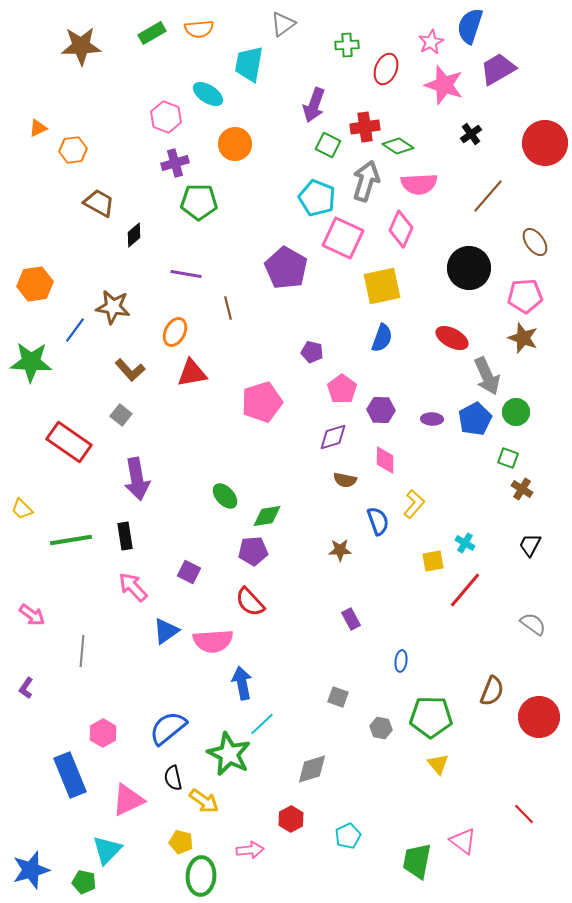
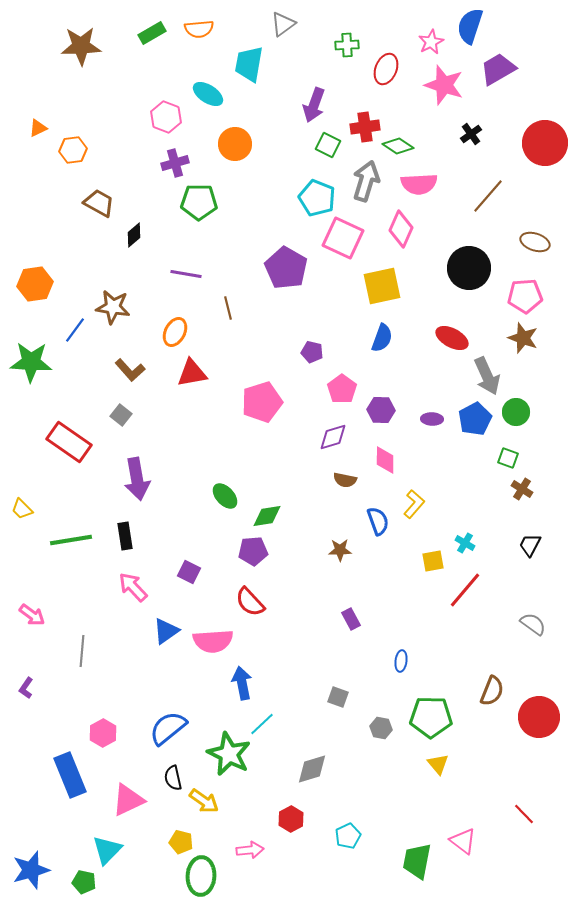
brown ellipse at (535, 242): rotated 36 degrees counterclockwise
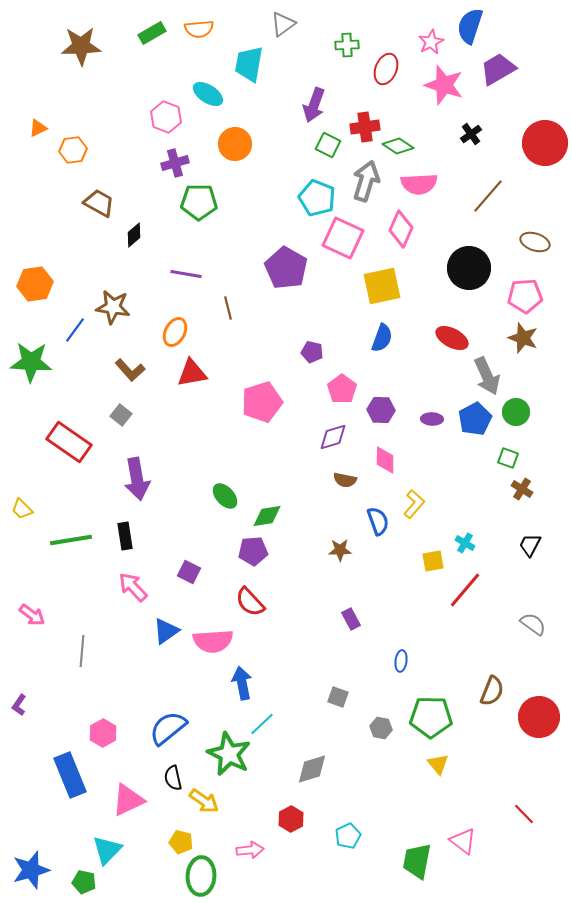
purple L-shape at (26, 688): moved 7 px left, 17 px down
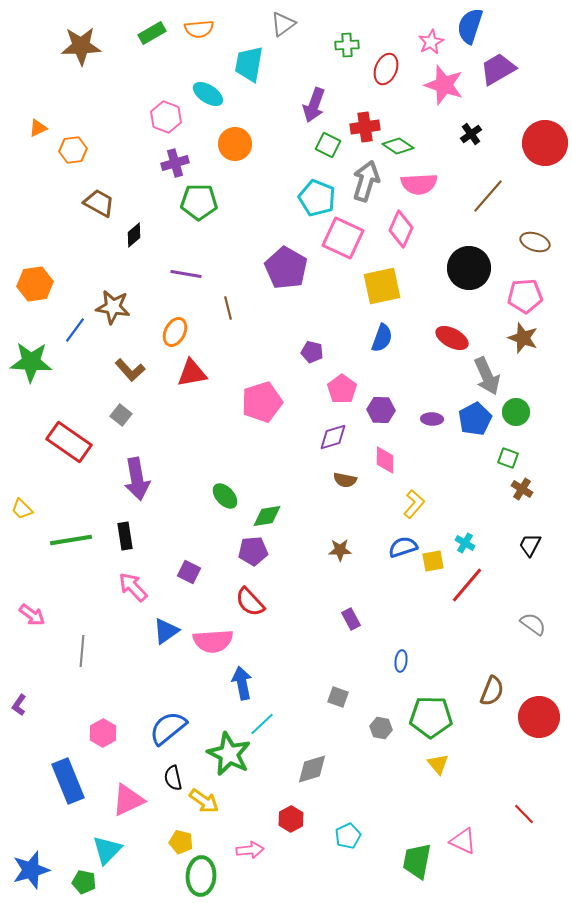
blue semicircle at (378, 521): moved 25 px right, 26 px down; rotated 88 degrees counterclockwise
red line at (465, 590): moved 2 px right, 5 px up
blue rectangle at (70, 775): moved 2 px left, 6 px down
pink triangle at (463, 841): rotated 12 degrees counterclockwise
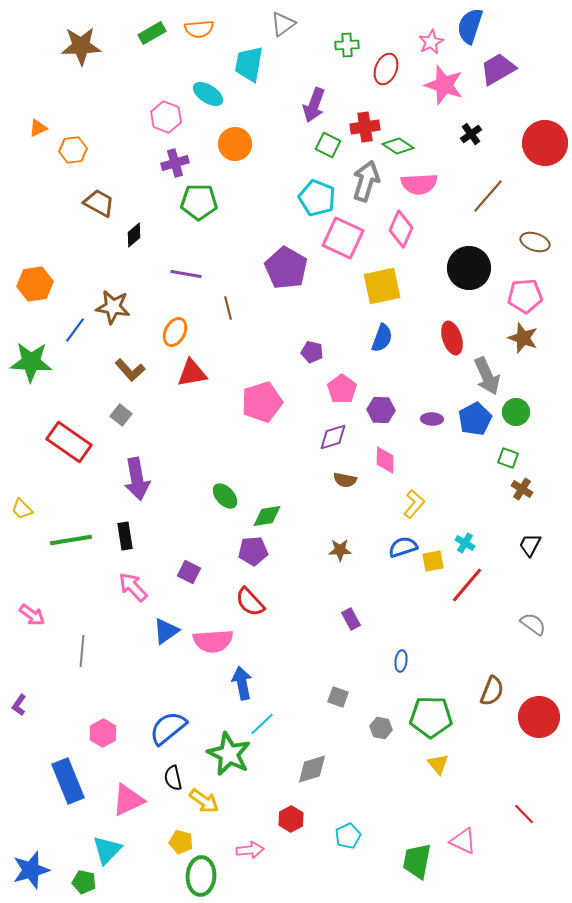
red ellipse at (452, 338): rotated 44 degrees clockwise
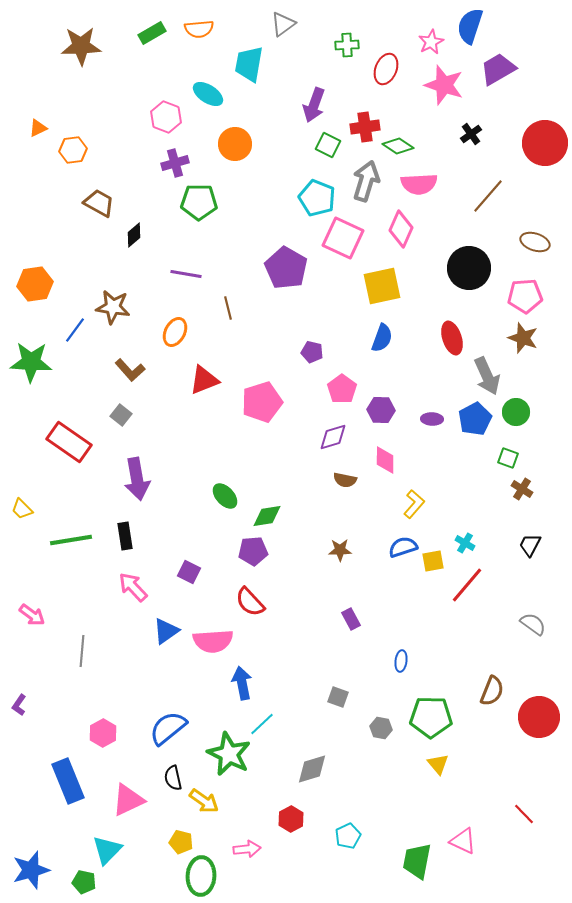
red triangle at (192, 373): moved 12 px right, 7 px down; rotated 12 degrees counterclockwise
pink arrow at (250, 850): moved 3 px left, 1 px up
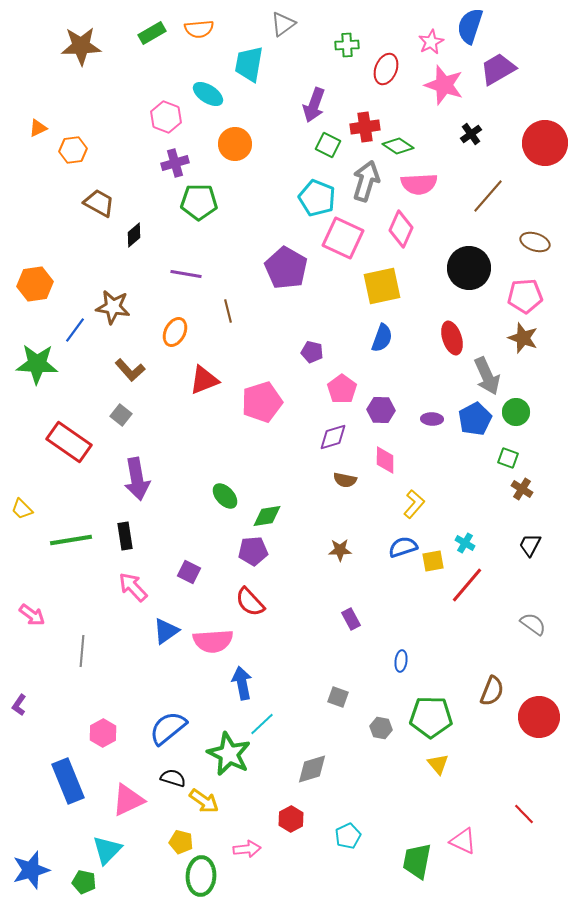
brown line at (228, 308): moved 3 px down
green star at (31, 362): moved 6 px right, 2 px down
black semicircle at (173, 778): rotated 120 degrees clockwise
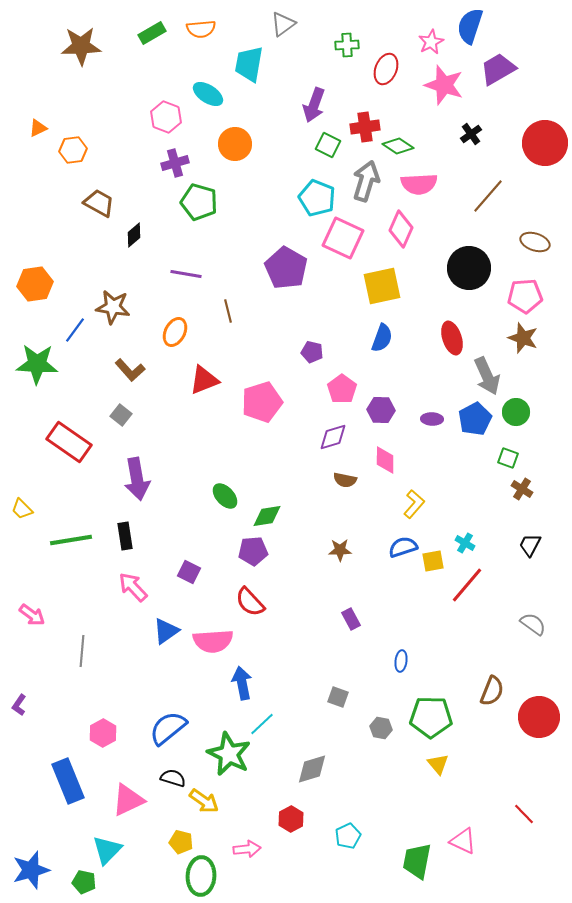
orange semicircle at (199, 29): moved 2 px right
green pentagon at (199, 202): rotated 15 degrees clockwise
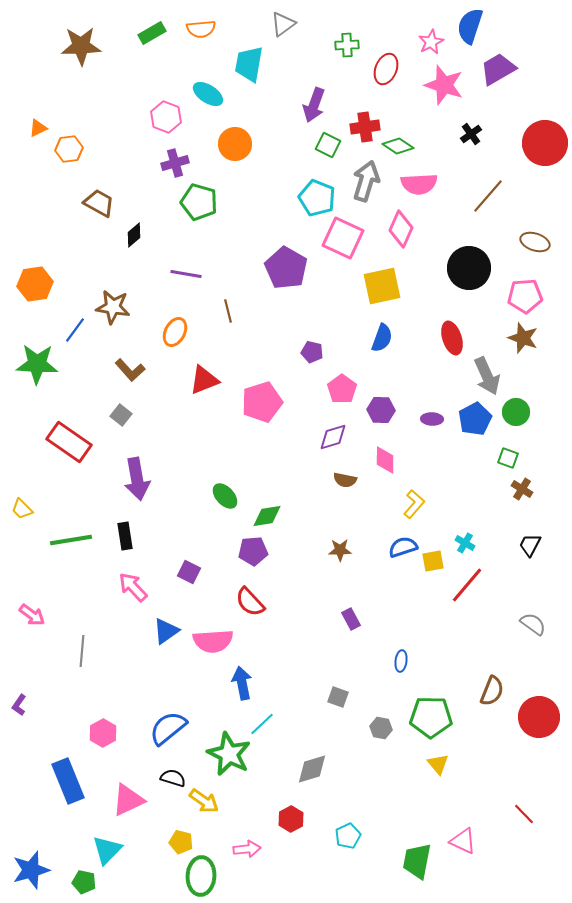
orange hexagon at (73, 150): moved 4 px left, 1 px up
